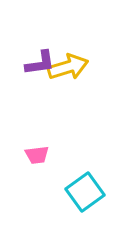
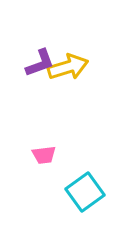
purple L-shape: rotated 12 degrees counterclockwise
pink trapezoid: moved 7 px right
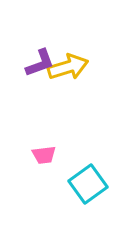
cyan square: moved 3 px right, 8 px up
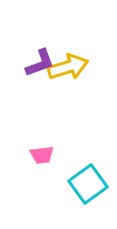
pink trapezoid: moved 2 px left
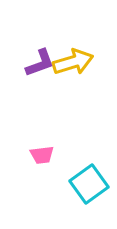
yellow arrow: moved 5 px right, 5 px up
cyan square: moved 1 px right
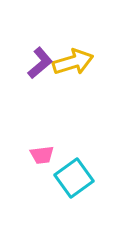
purple L-shape: rotated 20 degrees counterclockwise
cyan square: moved 15 px left, 6 px up
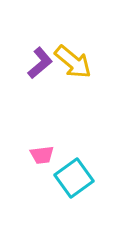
yellow arrow: rotated 57 degrees clockwise
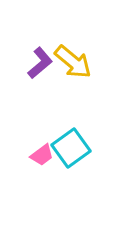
pink trapezoid: rotated 30 degrees counterclockwise
cyan square: moved 3 px left, 30 px up
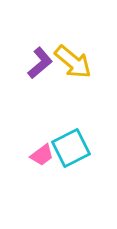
cyan square: rotated 9 degrees clockwise
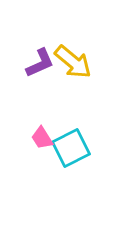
purple L-shape: rotated 16 degrees clockwise
pink trapezoid: moved 17 px up; rotated 95 degrees clockwise
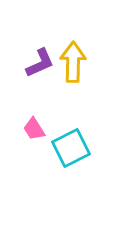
yellow arrow: rotated 129 degrees counterclockwise
pink trapezoid: moved 8 px left, 9 px up
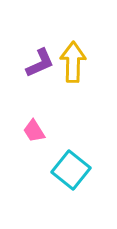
pink trapezoid: moved 2 px down
cyan square: moved 22 px down; rotated 24 degrees counterclockwise
